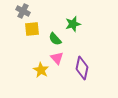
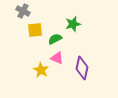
yellow square: moved 3 px right, 1 px down
green semicircle: rotated 104 degrees clockwise
pink triangle: rotated 24 degrees counterclockwise
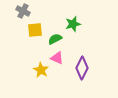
purple diamond: rotated 15 degrees clockwise
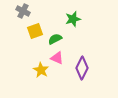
green star: moved 5 px up
yellow square: moved 1 px down; rotated 14 degrees counterclockwise
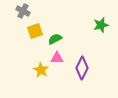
green star: moved 28 px right, 6 px down
pink triangle: rotated 24 degrees counterclockwise
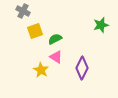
pink triangle: moved 1 px left, 1 px up; rotated 32 degrees clockwise
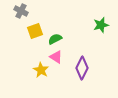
gray cross: moved 2 px left
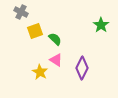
gray cross: moved 1 px down
green star: rotated 21 degrees counterclockwise
green semicircle: rotated 72 degrees clockwise
pink triangle: moved 3 px down
yellow star: moved 1 px left, 2 px down
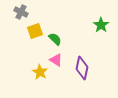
purple diamond: rotated 15 degrees counterclockwise
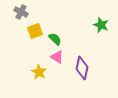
green star: rotated 14 degrees counterclockwise
pink triangle: moved 1 px right, 3 px up
yellow star: moved 1 px left
